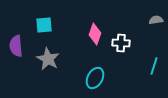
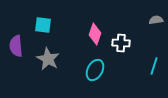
cyan square: moved 1 px left; rotated 12 degrees clockwise
cyan ellipse: moved 8 px up
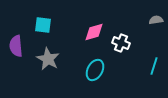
pink diamond: moved 1 px left, 2 px up; rotated 55 degrees clockwise
white cross: rotated 18 degrees clockwise
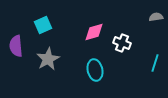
gray semicircle: moved 3 px up
cyan square: rotated 30 degrees counterclockwise
white cross: moved 1 px right
gray star: rotated 15 degrees clockwise
cyan line: moved 1 px right, 3 px up
cyan ellipse: rotated 40 degrees counterclockwise
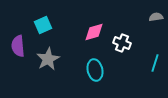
purple semicircle: moved 2 px right
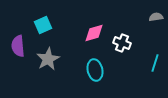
pink diamond: moved 1 px down
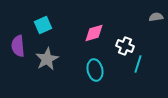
white cross: moved 3 px right, 3 px down
gray star: moved 1 px left
cyan line: moved 17 px left, 1 px down
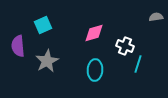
gray star: moved 2 px down
cyan ellipse: rotated 15 degrees clockwise
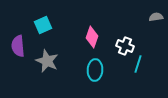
pink diamond: moved 2 px left, 4 px down; rotated 55 degrees counterclockwise
gray star: rotated 20 degrees counterclockwise
